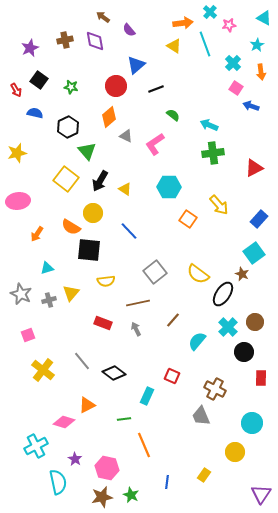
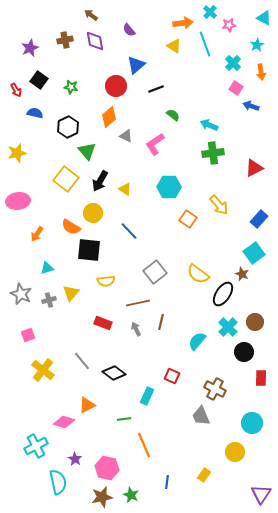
brown arrow at (103, 17): moved 12 px left, 2 px up
brown line at (173, 320): moved 12 px left, 2 px down; rotated 28 degrees counterclockwise
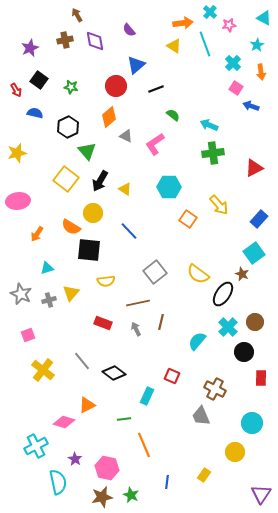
brown arrow at (91, 15): moved 14 px left; rotated 24 degrees clockwise
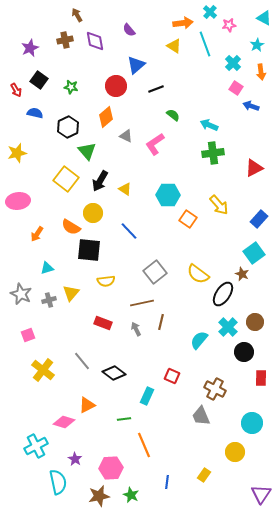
orange diamond at (109, 117): moved 3 px left
cyan hexagon at (169, 187): moved 1 px left, 8 px down
brown line at (138, 303): moved 4 px right
cyan semicircle at (197, 341): moved 2 px right, 1 px up
pink hexagon at (107, 468): moved 4 px right; rotated 15 degrees counterclockwise
brown star at (102, 497): moved 3 px left, 1 px up
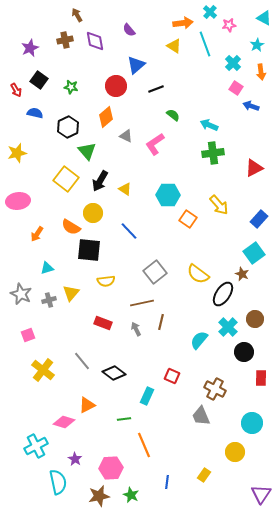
brown circle at (255, 322): moved 3 px up
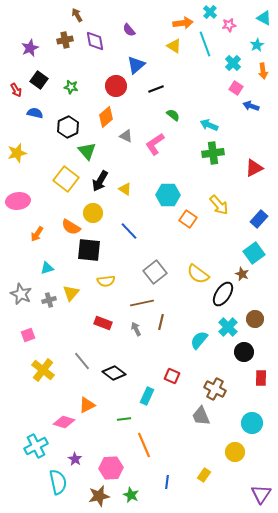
orange arrow at (261, 72): moved 2 px right, 1 px up
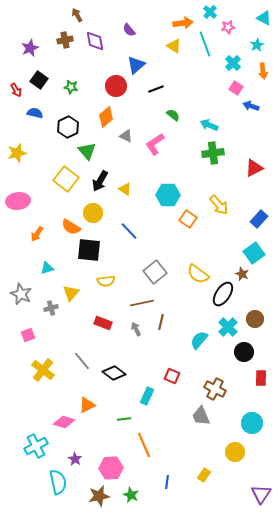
pink star at (229, 25): moved 1 px left, 2 px down
gray cross at (49, 300): moved 2 px right, 8 px down
